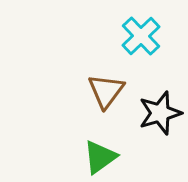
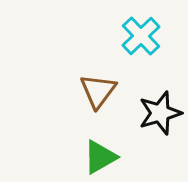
brown triangle: moved 8 px left
green triangle: rotated 6 degrees clockwise
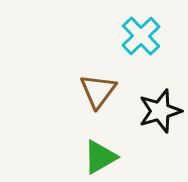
black star: moved 2 px up
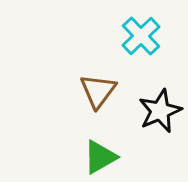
black star: rotated 6 degrees counterclockwise
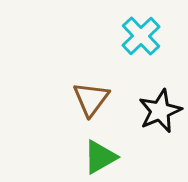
brown triangle: moved 7 px left, 8 px down
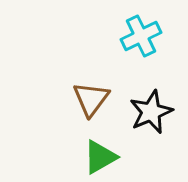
cyan cross: rotated 18 degrees clockwise
black star: moved 9 px left, 1 px down
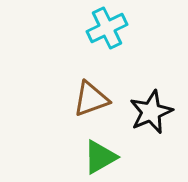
cyan cross: moved 34 px left, 8 px up
brown triangle: rotated 33 degrees clockwise
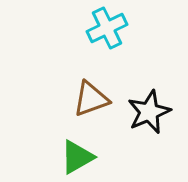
black star: moved 2 px left
green triangle: moved 23 px left
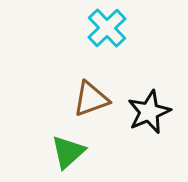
cyan cross: rotated 18 degrees counterclockwise
green triangle: moved 9 px left, 5 px up; rotated 12 degrees counterclockwise
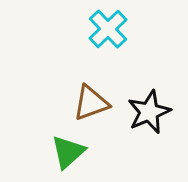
cyan cross: moved 1 px right, 1 px down
brown triangle: moved 4 px down
